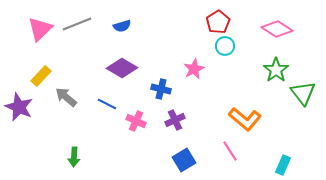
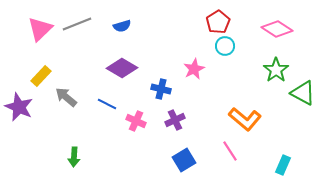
green triangle: rotated 24 degrees counterclockwise
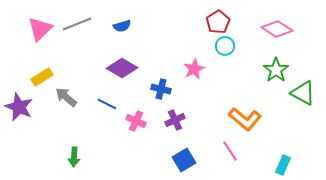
yellow rectangle: moved 1 px right, 1 px down; rotated 15 degrees clockwise
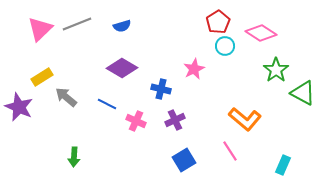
pink diamond: moved 16 px left, 4 px down
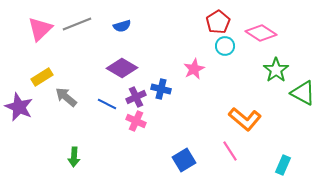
purple cross: moved 39 px left, 23 px up
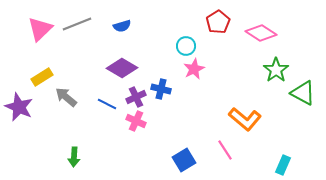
cyan circle: moved 39 px left
pink line: moved 5 px left, 1 px up
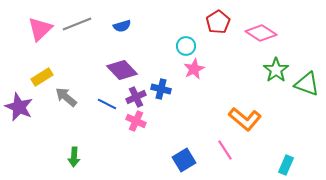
purple diamond: moved 2 px down; rotated 16 degrees clockwise
green triangle: moved 4 px right, 9 px up; rotated 8 degrees counterclockwise
cyan rectangle: moved 3 px right
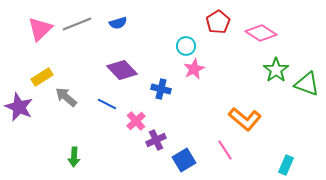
blue semicircle: moved 4 px left, 3 px up
purple cross: moved 20 px right, 43 px down
pink cross: rotated 24 degrees clockwise
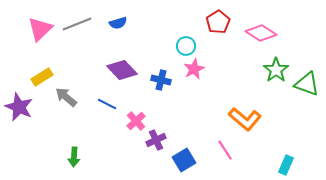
blue cross: moved 9 px up
